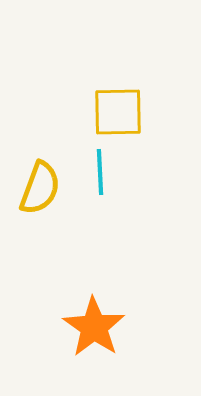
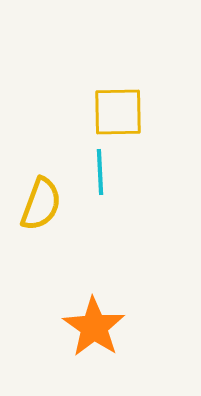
yellow semicircle: moved 1 px right, 16 px down
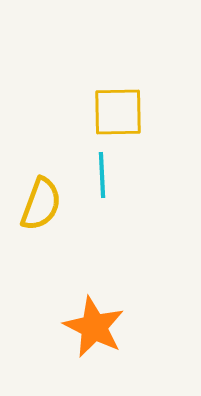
cyan line: moved 2 px right, 3 px down
orange star: rotated 8 degrees counterclockwise
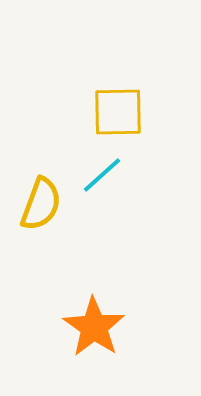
cyan line: rotated 51 degrees clockwise
orange star: rotated 8 degrees clockwise
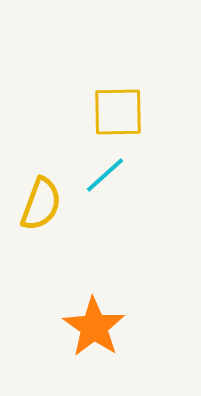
cyan line: moved 3 px right
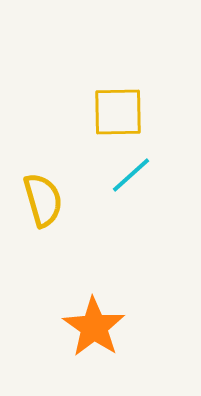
cyan line: moved 26 px right
yellow semicircle: moved 2 px right, 4 px up; rotated 36 degrees counterclockwise
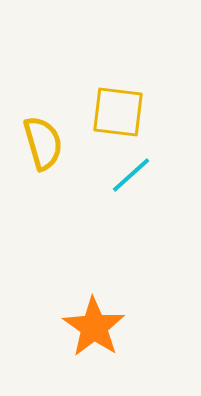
yellow square: rotated 8 degrees clockwise
yellow semicircle: moved 57 px up
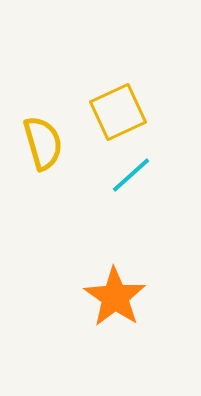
yellow square: rotated 32 degrees counterclockwise
orange star: moved 21 px right, 30 px up
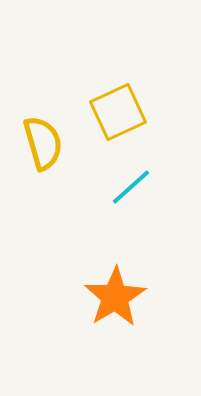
cyan line: moved 12 px down
orange star: rotated 6 degrees clockwise
